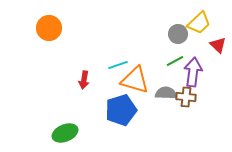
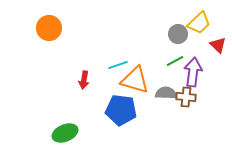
blue pentagon: rotated 24 degrees clockwise
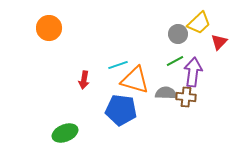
red triangle: moved 1 px right, 3 px up; rotated 30 degrees clockwise
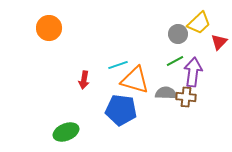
green ellipse: moved 1 px right, 1 px up
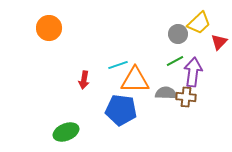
orange triangle: rotated 16 degrees counterclockwise
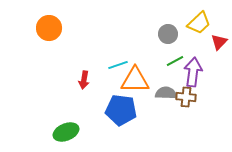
gray circle: moved 10 px left
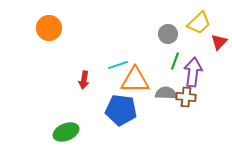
green line: rotated 42 degrees counterclockwise
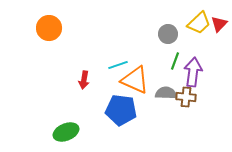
red triangle: moved 18 px up
orange triangle: rotated 24 degrees clockwise
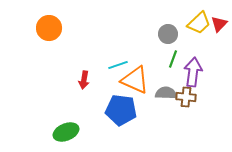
green line: moved 2 px left, 2 px up
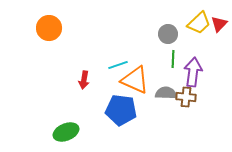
green line: rotated 18 degrees counterclockwise
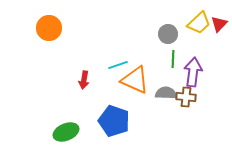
blue pentagon: moved 7 px left, 11 px down; rotated 12 degrees clockwise
